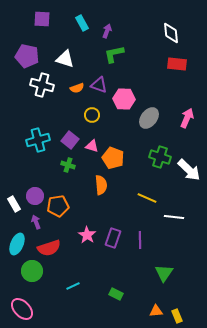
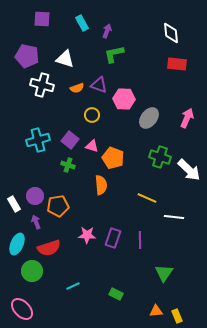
pink star at (87, 235): rotated 30 degrees counterclockwise
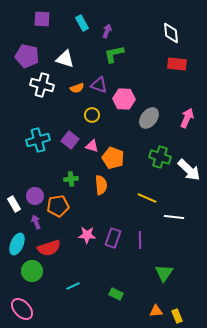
green cross at (68, 165): moved 3 px right, 14 px down; rotated 24 degrees counterclockwise
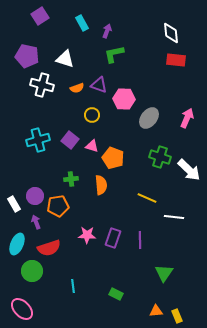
purple square at (42, 19): moved 2 px left, 3 px up; rotated 36 degrees counterclockwise
red rectangle at (177, 64): moved 1 px left, 4 px up
cyan line at (73, 286): rotated 72 degrees counterclockwise
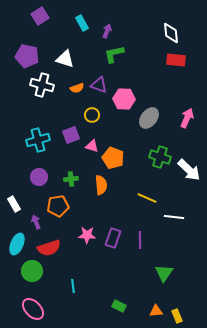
purple square at (70, 140): moved 1 px right, 5 px up; rotated 30 degrees clockwise
purple circle at (35, 196): moved 4 px right, 19 px up
green rectangle at (116, 294): moved 3 px right, 12 px down
pink ellipse at (22, 309): moved 11 px right
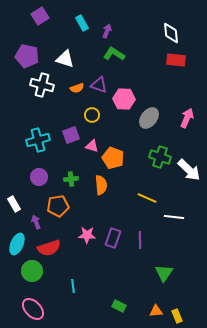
green L-shape at (114, 54): rotated 45 degrees clockwise
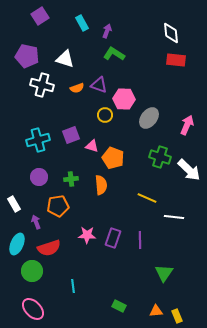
yellow circle at (92, 115): moved 13 px right
pink arrow at (187, 118): moved 7 px down
